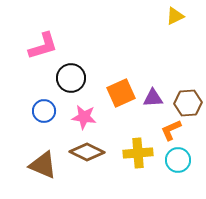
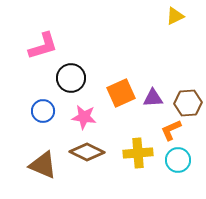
blue circle: moved 1 px left
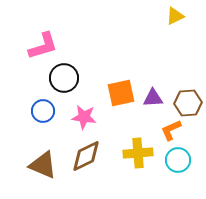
black circle: moved 7 px left
orange square: rotated 12 degrees clockwise
brown diamond: moved 1 px left, 4 px down; rotated 52 degrees counterclockwise
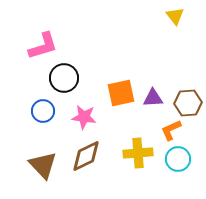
yellow triangle: rotated 42 degrees counterclockwise
cyan circle: moved 1 px up
brown triangle: rotated 24 degrees clockwise
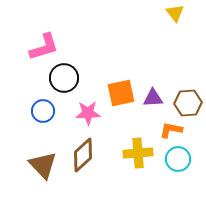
yellow triangle: moved 3 px up
pink L-shape: moved 1 px right, 1 px down
pink star: moved 4 px right, 4 px up; rotated 10 degrees counterclockwise
orange L-shape: rotated 35 degrees clockwise
brown diamond: moved 3 px left, 1 px up; rotated 16 degrees counterclockwise
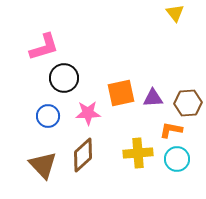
blue circle: moved 5 px right, 5 px down
cyan circle: moved 1 px left
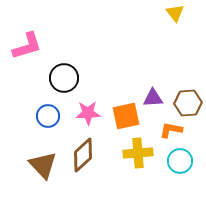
pink L-shape: moved 17 px left, 1 px up
orange square: moved 5 px right, 23 px down
cyan circle: moved 3 px right, 2 px down
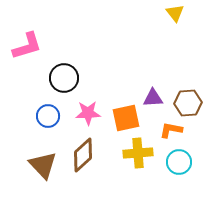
orange square: moved 2 px down
cyan circle: moved 1 px left, 1 px down
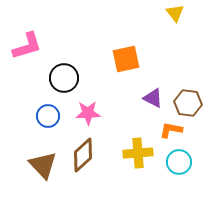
purple triangle: rotated 30 degrees clockwise
brown hexagon: rotated 12 degrees clockwise
orange square: moved 59 px up
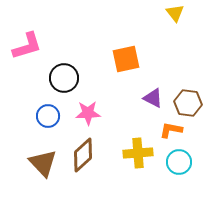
brown triangle: moved 2 px up
